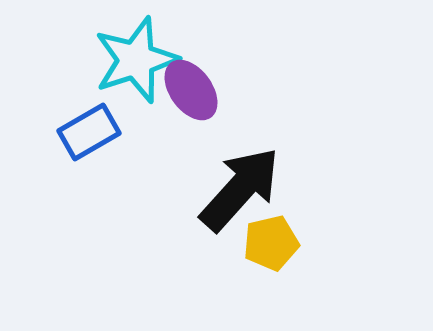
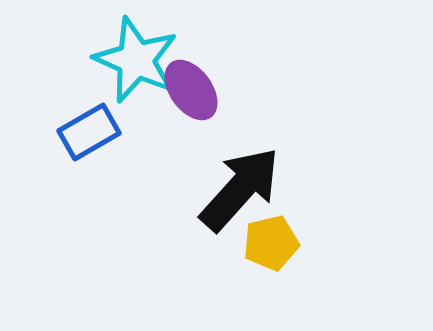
cyan star: rotated 30 degrees counterclockwise
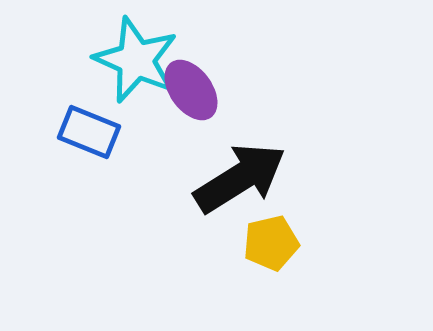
blue rectangle: rotated 52 degrees clockwise
black arrow: moved 11 px up; rotated 16 degrees clockwise
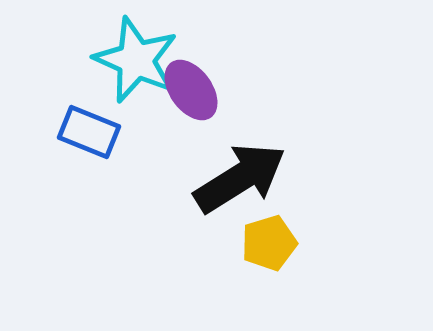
yellow pentagon: moved 2 px left; rotated 4 degrees counterclockwise
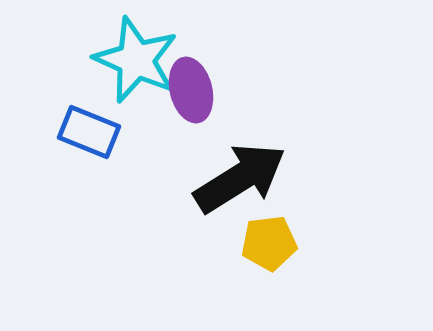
purple ellipse: rotated 22 degrees clockwise
yellow pentagon: rotated 10 degrees clockwise
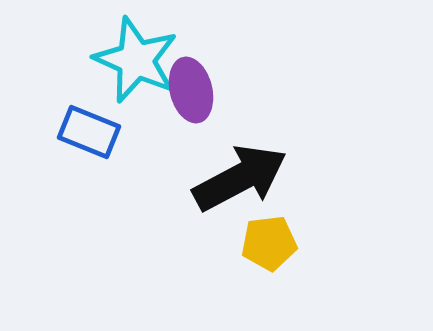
black arrow: rotated 4 degrees clockwise
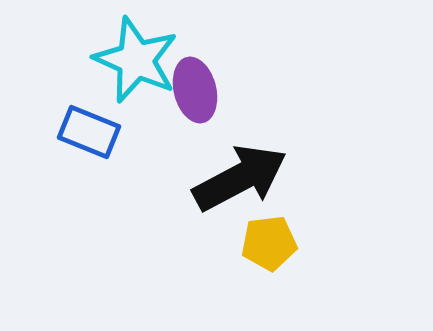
purple ellipse: moved 4 px right
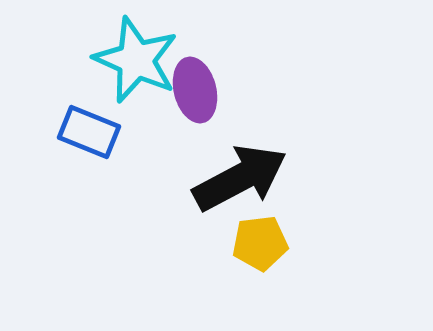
yellow pentagon: moved 9 px left
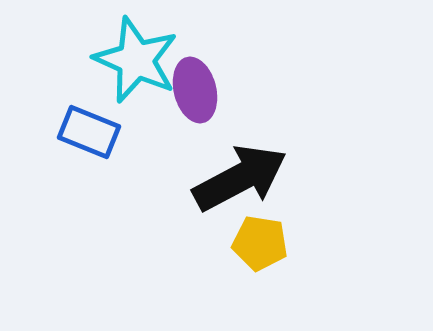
yellow pentagon: rotated 16 degrees clockwise
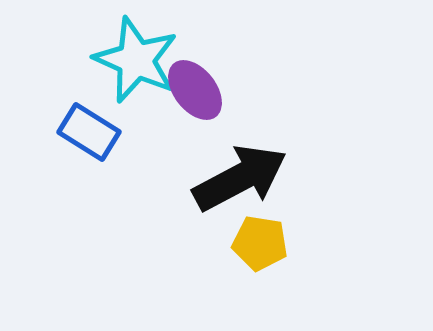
purple ellipse: rotated 24 degrees counterclockwise
blue rectangle: rotated 10 degrees clockwise
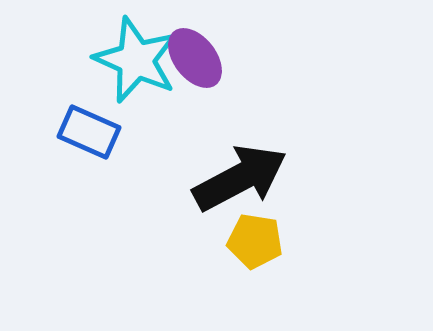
purple ellipse: moved 32 px up
blue rectangle: rotated 8 degrees counterclockwise
yellow pentagon: moved 5 px left, 2 px up
